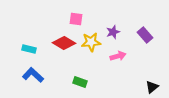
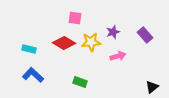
pink square: moved 1 px left, 1 px up
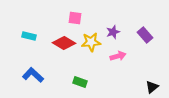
cyan rectangle: moved 13 px up
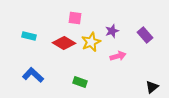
purple star: moved 1 px left, 1 px up
yellow star: rotated 18 degrees counterclockwise
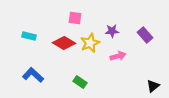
purple star: rotated 16 degrees clockwise
yellow star: moved 1 px left, 1 px down
green rectangle: rotated 16 degrees clockwise
black triangle: moved 1 px right, 1 px up
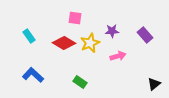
cyan rectangle: rotated 40 degrees clockwise
black triangle: moved 1 px right, 2 px up
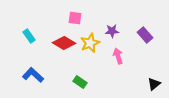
pink arrow: rotated 91 degrees counterclockwise
